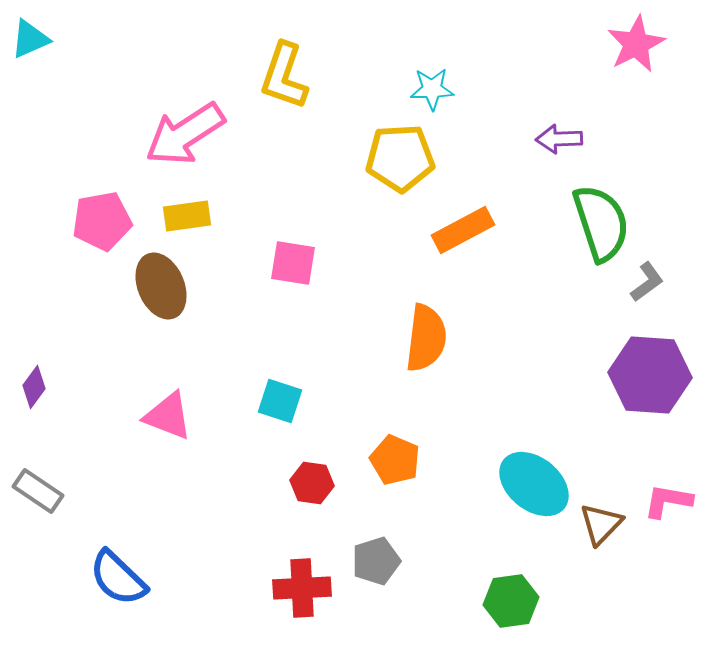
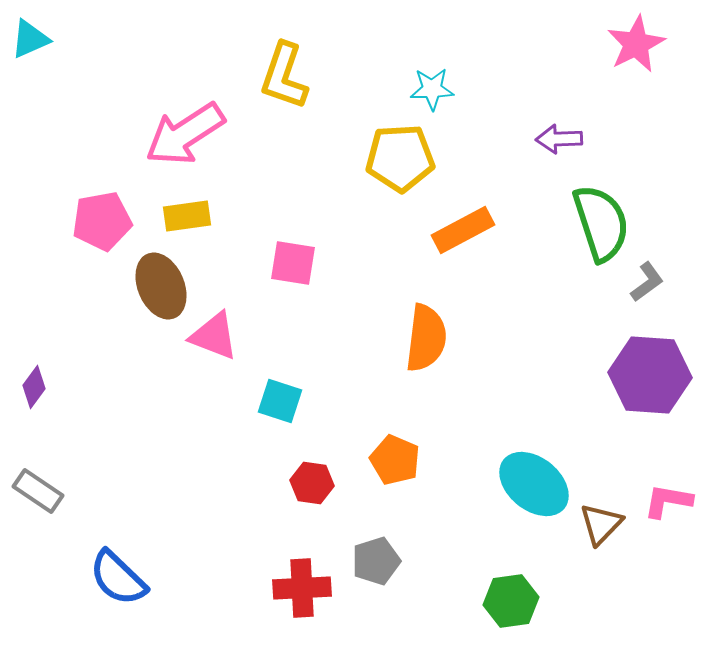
pink triangle: moved 46 px right, 80 px up
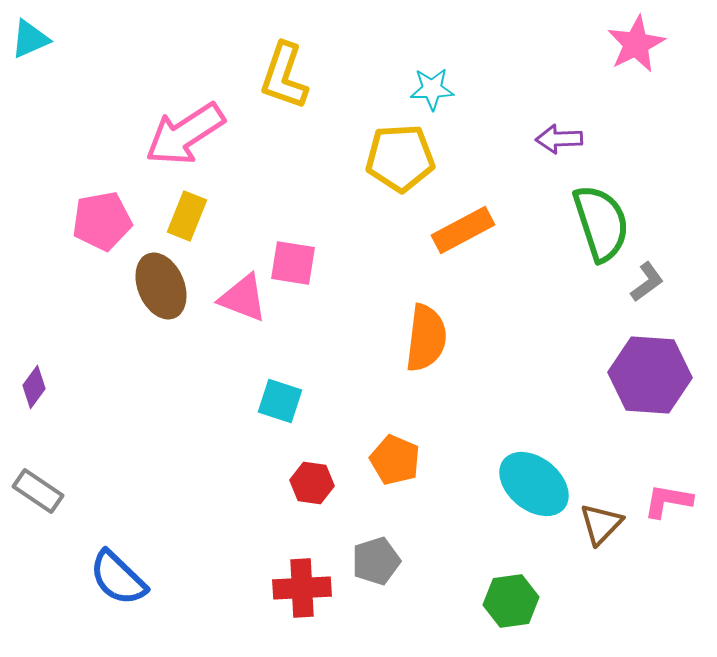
yellow rectangle: rotated 60 degrees counterclockwise
pink triangle: moved 29 px right, 38 px up
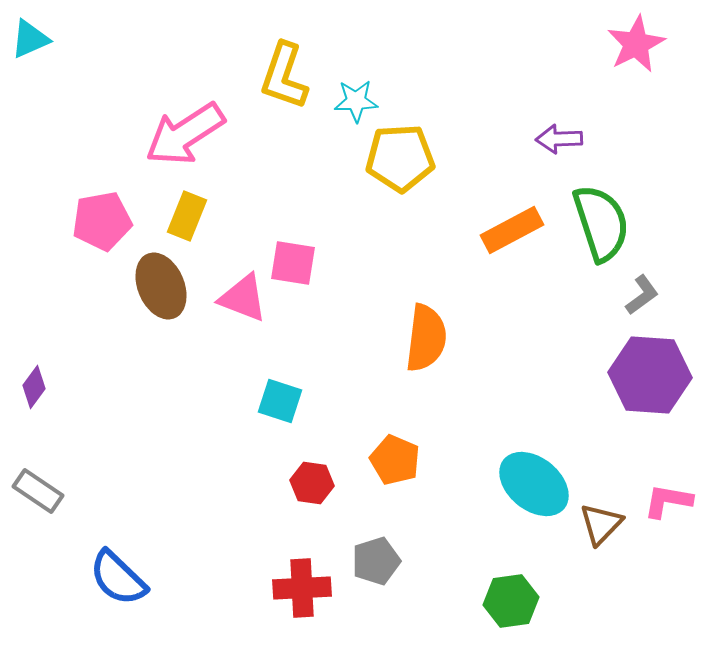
cyan star: moved 76 px left, 12 px down
orange rectangle: moved 49 px right
gray L-shape: moved 5 px left, 13 px down
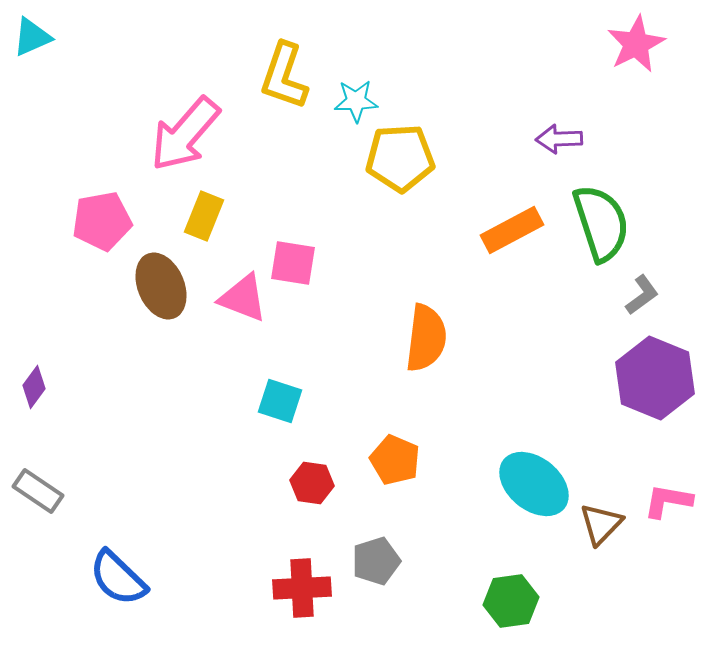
cyan triangle: moved 2 px right, 2 px up
pink arrow: rotated 16 degrees counterclockwise
yellow rectangle: moved 17 px right
purple hexagon: moved 5 px right, 3 px down; rotated 18 degrees clockwise
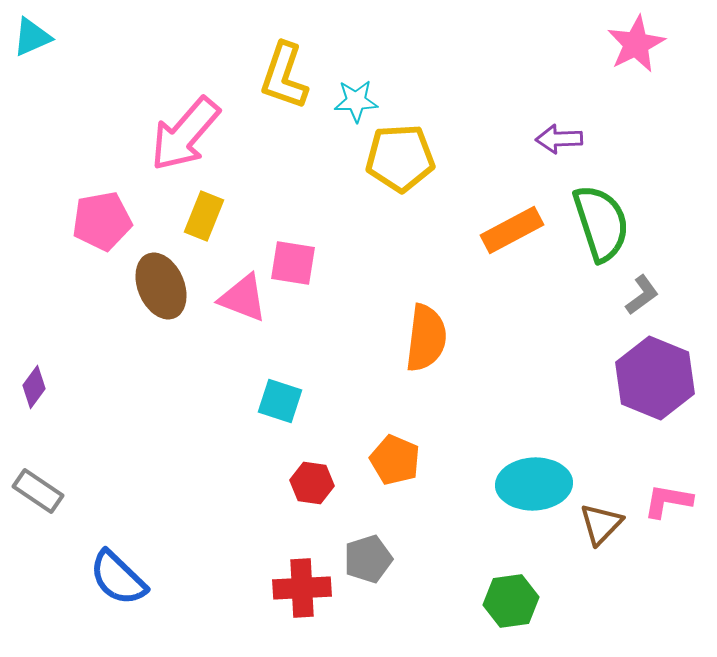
cyan ellipse: rotated 42 degrees counterclockwise
gray pentagon: moved 8 px left, 2 px up
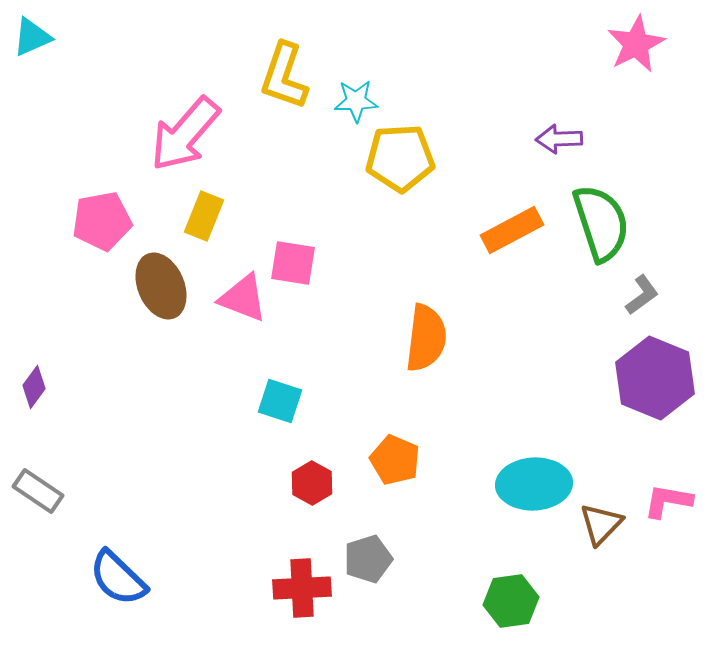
red hexagon: rotated 21 degrees clockwise
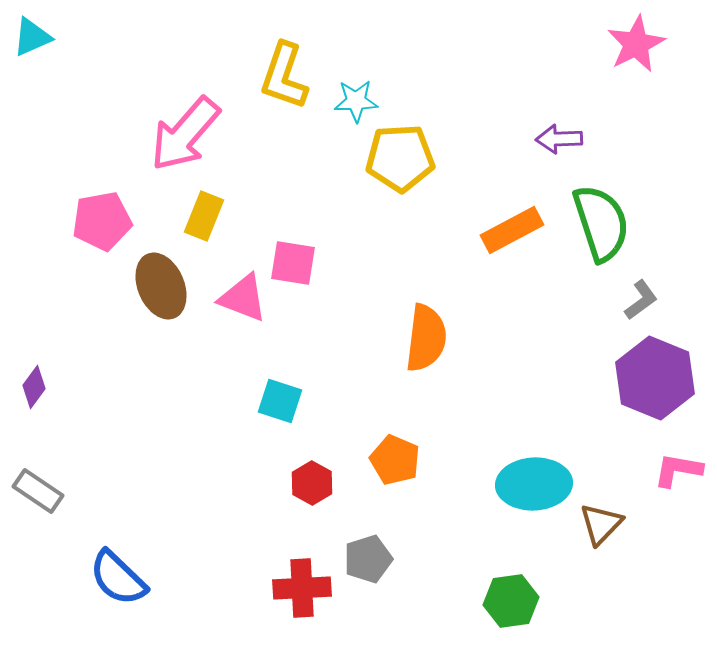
gray L-shape: moved 1 px left, 5 px down
pink L-shape: moved 10 px right, 31 px up
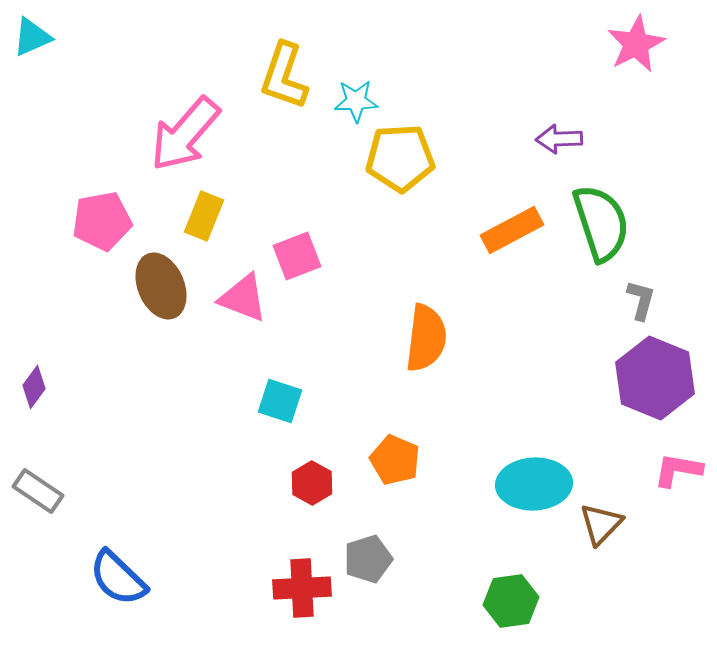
pink square: moved 4 px right, 7 px up; rotated 30 degrees counterclockwise
gray L-shape: rotated 39 degrees counterclockwise
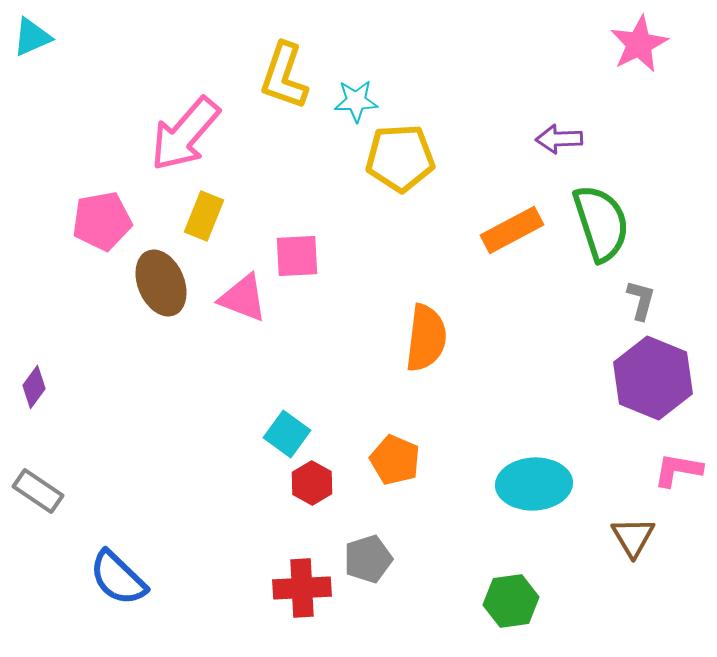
pink star: moved 3 px right
pink square: rotated 18 degrees clockwise
brown ellipse: moved 3 px up
purple hexagon: moved 2 px left
cyan square: moved 7 px right, 33 px down; rotated 18 degrees clockwise
brown triangle: moved 32 px right, 13 px down; rotated 15 degrees counterclockwise
